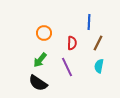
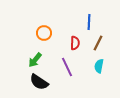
red semicircle: moved 3 px right
green arrow: moved 5 px left
black semicircle: moved 1 px right, 1 px up
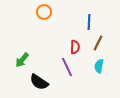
orange circle: moved 21 px up
red semicircle: moved 4 px down
green arrow: moved 13 px left
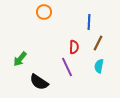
red semicircle: moved 1 px left
green arrow: moved 2 px left, 1 px up
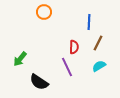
cyan semicircle: rotated 48 degrees clockwise
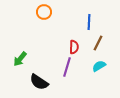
purple line: rotated 42 degrees clockwise
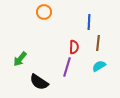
brown line: rotated 21 degrees counterclockwise
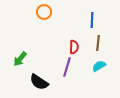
blue line: moved 3 px right, 2 px up
